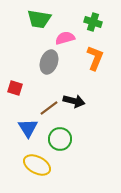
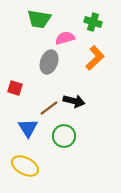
orange L-shape: rotated 25 degrees clockwise
green circle: moved 4 px right, 3 px up
yellow ellipse: moved 12 px left, 1 px down
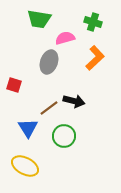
red square: moved 1 px left, 3 px up
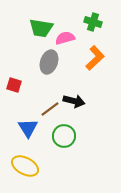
green trapezoid: moved 2 px right, 9 px down
brown line: moved 1 px right, 1 px down
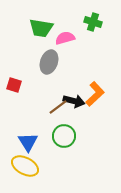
orange L-shape: moved 36 px down
brown line: moved 8 px right, 2 px up
blue triangle: moved 14 px down
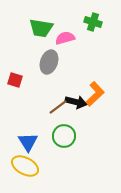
red square: moved 1 px right, 5 px up
black arrow: moved 2 px right, 1 px down
